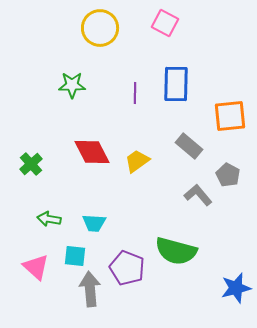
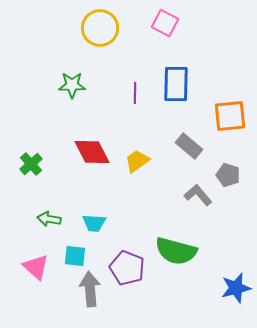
gray pentagon: rotated 10 degrees counterclockwise
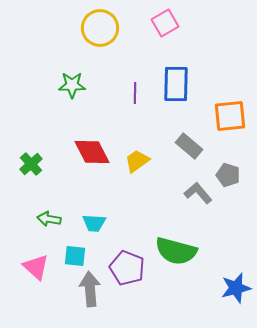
pink square: rotated 32 degrees clockwise
gray L-shape: moved 2 px up
